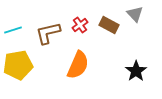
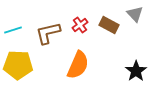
yellow pentagon: rotated 12 degrees clockwise
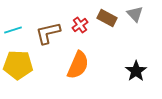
brown rectangle: moved 2 px left, 7 px up
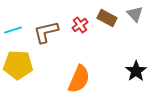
brown L-shape: moved 2 px left, 1 px up
orange semicircle: moved 1 px right, 14 px down
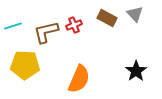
red cross: moved 6 px left; rotated 14 degrees clockwise
cyan line: moved 4 px up
yellow pentagon: moved 7 px right
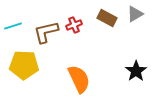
gray triangle: rotated 42 degrees clockwise
yellow pentagon: moved 1 px left
orange semicircle: rotated 48 degrees counterclockwise
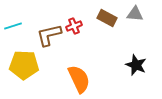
gray triangle: rotated 36 degrees clockwise
red cross: moved 1 px down
brown L-shape: moved 3 px right, 3 px down
black star: moved 6 px up; rotated 15 degrees counterclockwise
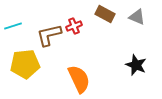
gray triangle: moved 2 px right, 3 px down; rotated 18 degrees clockwise
brown rectangle: moved 2 px left, 4 px up
yellow pentagon: moved 1 px right, 1 px up; rotated 8 degrees counterclockwise
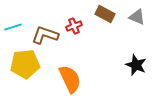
cyan line: moved 1 px down
brown L-shape: moved 4 px left; rotated 32 degrees clockwise
orange semicircle: moved 9 px left
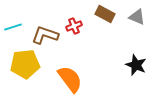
orange semicircle: rotated 12 degrees counterclockwise
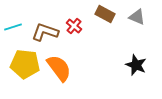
red cross: rotated 28 degrees counterclockwise
brown L-shape: moved 3 px up
yellow pentagon: rotated 12 degrees clockwise
orange semicircle: moved 11 px left, 11 px up
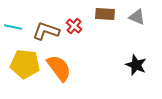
brown rectangle: rotated 24 degrees counterclockwise
cyan line: rotated 30 degrees clockwise
brown L-shape: moved 1 px right, 1 px up
